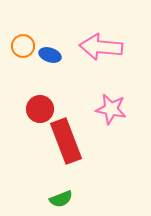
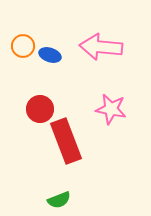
green semicircle: moved 2 px left, 1 px down
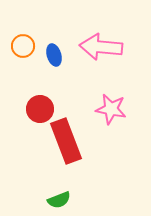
blue ellipse: moved 4 px right; rotated 55 degrees clockwise
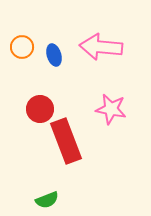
orange circle: moved 1 px left, 1 px down
green semicircle: moved 12 px left
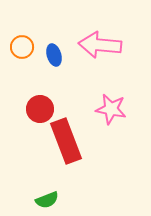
pink arrow: moved 1 px left, 2 px up
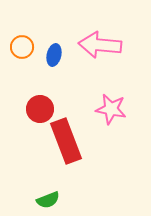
blue ellipse: rotated 30 degrees clockwise
green semicircle: moved 1 px right
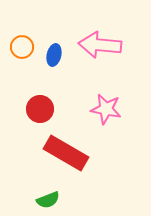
pink star: moved 5 px left
red rectangle: moved 12 px down; rotated 39 degrees counterclockwise
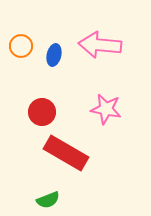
orange circle: moved 1 px left, 1 px up
red circle: moved 2 px right, 3 px down
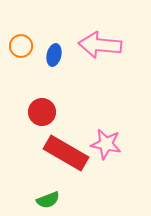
pink star: moved 35 px down
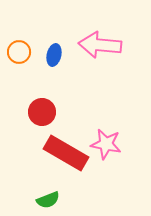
orange circle: moved 2 px left, 6 px down
